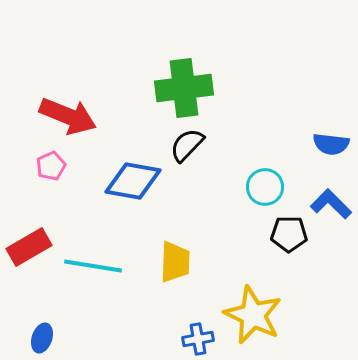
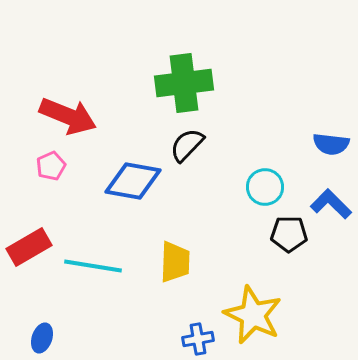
green cross: moved 5 px up
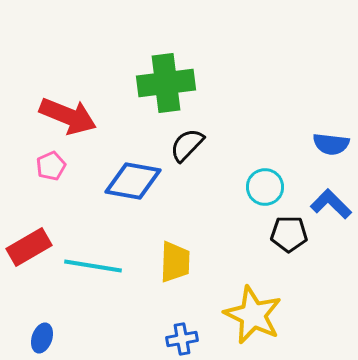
green cross: moved 18 px left
blue cross: moved 16 px left
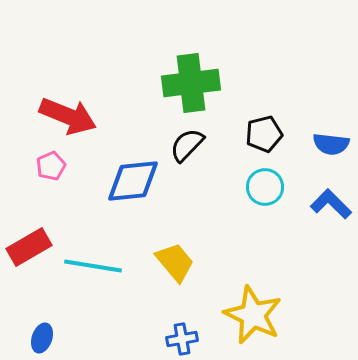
green cross: moved 25 px right
blue diamond: rotated 16 degrees counterclockwise
black pentagon: moved 25 px left, 100 px up; rotated 15 degrees counterclockwise
yellow trapezoid: rotated 42 degrees counterclockwise
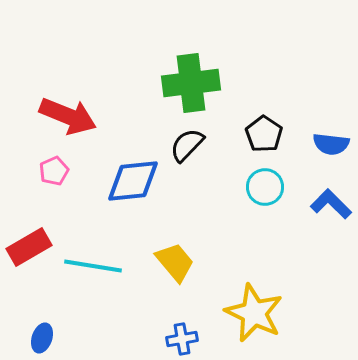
black pentagon: rotated 24 degrees counterclockwise
pink pentagon: moved 3 px right, 5 px down
yellow star: moved 1 px right, 2 px up
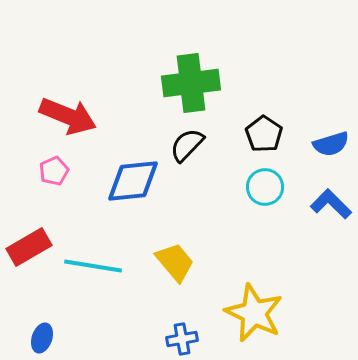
blue semicircle: rotated 24 degrees counterclockwise
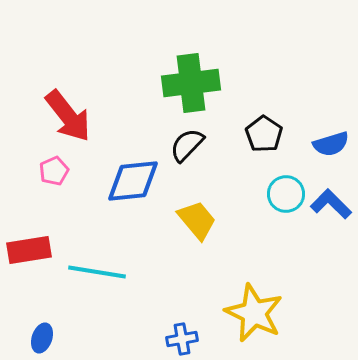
red arrow: rotated 30 degrees clockwise
cyan circle: moved 21 px right, 7 px down
red rectangle: moved 3 px down; rotated 21 degrees clockwise
yellow trapezoid: moved 22 px right, 42 px up
cyan line: moved 4 px right, 6 px down
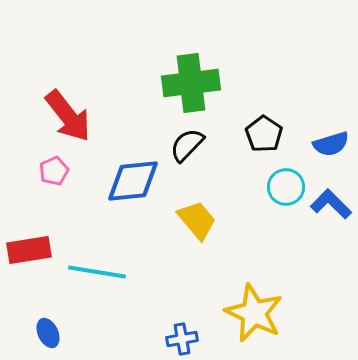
cyan circle: moved 7 px up
blue ellipse: moved 6 px right, 5 px up; rotated 44 degrees counterclockwise
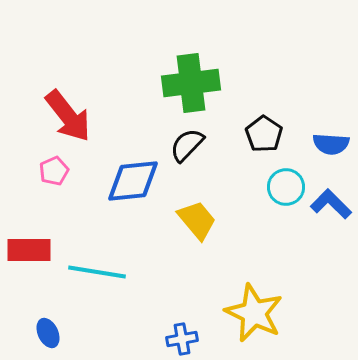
blue semicircle: rotated 21 degrees clockwise
red rectangle: rotated 9 degrees clockwise
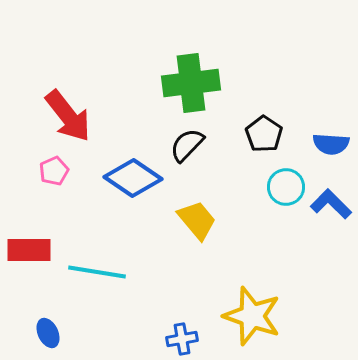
blue diamond: moved 3 px up; rotated 40 degrees clockwise
yellow star: moved 2 px left, 3 px down; rotated 6 degrees counterclockwise
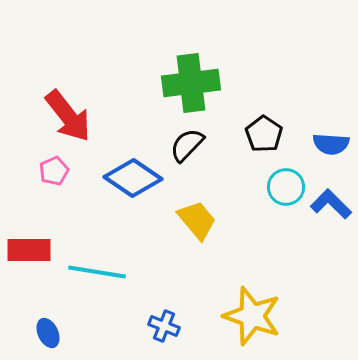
blue cross: moved 18 px left, 13 px up; rotated 32 degrees clockwise
